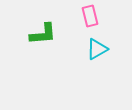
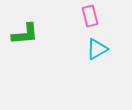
green L-shape: moved 18 px left
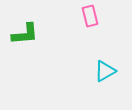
cyan triangle: moved 8 px right, 22 px down
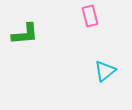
cyan triangle: rotated 10 degrees counterclockwise
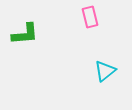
pink rectangle: moved 1 px down
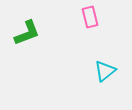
green L-shape: moved 2 px right, 1 px up; rotated 16 degrees counterclockwise
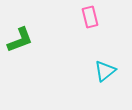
green L-shape: moved 7 px left, 7 px down
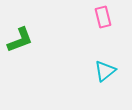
pink rectangle: moved 13 px right
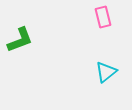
cyan triangle: moved 1 px right, 1 px down
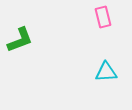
cyan triangle: rotated 35 degrees clockwise
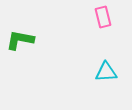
green L-shape: rotated 148 degrees counterclockwise
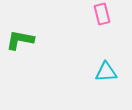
pink rectangle: moved 1 px left, 3 px up
